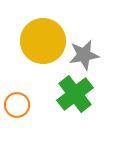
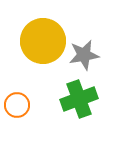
green cross: moved 4 px right, 5 px down; rotated 18 degrees clockwise
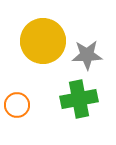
gray star: moved 3 px right; rotated 8 degrees clockwise
green cross: rotated 9 degrees clockwise
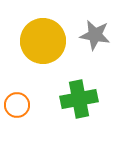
gray star: moved 8 px right, 20 px up; rotated 12 degrees clockwise
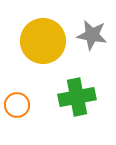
gray star: moved 3 px left
green cross: moved 2 px left, 2 px up
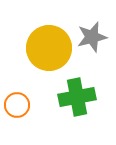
gray star: moved 2 px down; rotated 24 degrees counterclockwise
yellow circle: moved 6 px right, 7 px down
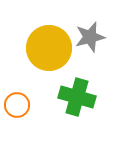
gray star: moved 2 px left
green cross: rotated 27 degrees clockwise
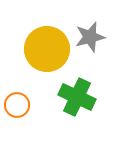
yellow circle: moved 2 px left, 1 px down
green cross: rotated 9 degrees clockwise
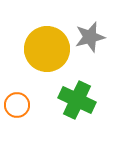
green cross: moved 3 px down
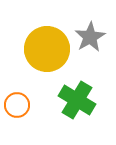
gray star: rotated 16 degrees counterclockwise
green cross: rotated 6 degrees clockwise
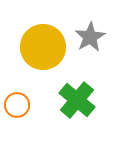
yellow circle: moved 4 px left, 2 px up
green cross: rotated 9 degrees clockwise
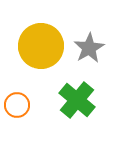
gray star: moved 1 px left, 11 px down
yellow circle: moved 2 px left, 1 px up
